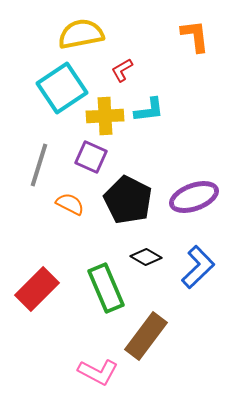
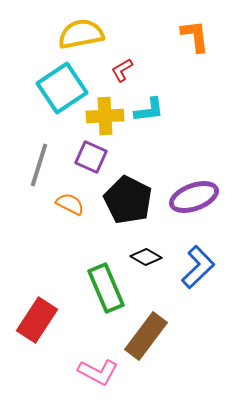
red rectangle: moved 31 px down; rotated 12 degrees counterclockwise
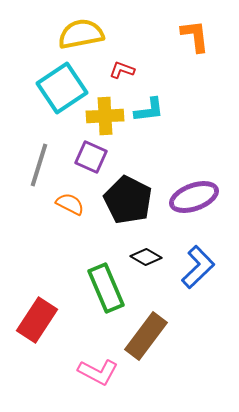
red L-shape: rotated 50 degrees clockwise
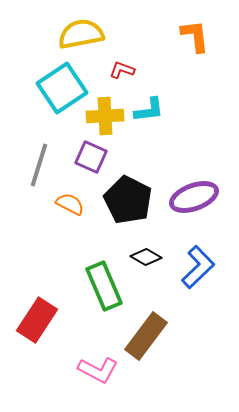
green rectangle: moved 2 px left, 2 px up
pink L-shape: moved 2 px up
